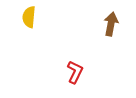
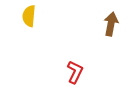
yellow semicircle: moved 1 px up
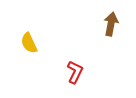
yellow semicircle: moved 27 px down; rotated 30 degrees counterclockwise
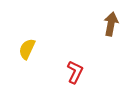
yellow semicircle: moved 2 px left, 6 px down; rotated 50 degrees clockwise
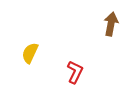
yellow semicircle: moved 3 px right, 4 px down
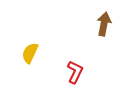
brown arrow: moved 7 px left
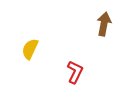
yellow semicircle: moved 4 px up
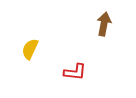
red L-shape: rotated 70 degrees clockwise
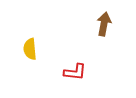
yellow semicircle: rotated 30 degrees counterclockwise
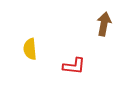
red L-shape: moved 1 px left, 6 px up
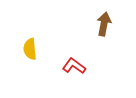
red L-shape: rotated 150 degrees counterclockwise
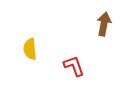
red L-shape: rotated 35 degrees clockwise
